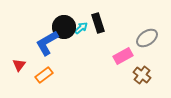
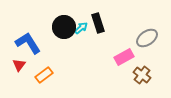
blue L-shape: moved 19 px left; rotated 88 degrees clockwise
pink rectangle: moved 1 px right, 1 px down
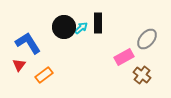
black rectangle: rotated 18 degrees clockwise
gray ellipse: moved 1 px down; rotated 15 degrees counterclockwise
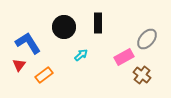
cyan arrow: moved 27 px down
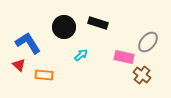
black rectangle: rotated 72 degrees counterclockwise
gray ellipse: moved 1 px right, 3 px down
pink rectangle: rotated 42 degrees clockwise
red triangle: rotated 24 degrees counterclockwise
orange rectangle: rotated 42 degrees clockwise
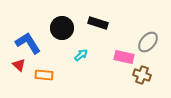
black circle: moved 2 px left, 1 px down
brown cross: rotated 18 degrees counterclockwise
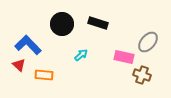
black circle: moved 4 px up
blue L-shape: moved 2 px down; rotated 12 degrees counterclockwise
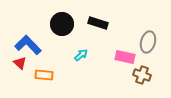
gray ellipse: rotated 25 degrees counterclockwise
pink rectangle: moved 1 px right
red triangle: moved 1 px right, 2 px up
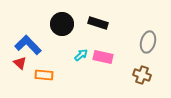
pink rectangle: moved 22 px left
